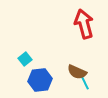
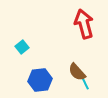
cyan square: moved 3 px left, 12 px up
brown semicircle: rotated 24 degrees clockwise
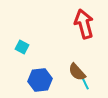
cyan square: rotated 24 degrees counterclockwise
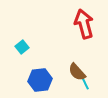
cyan square: rotated 24 degrees clockwise
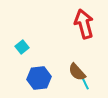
blue hexagon: moved 1 px left, 2 px up
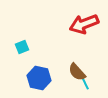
red arrow: rotated 96 degrees counterclockwise
cyan square: rotated 16 degrees clockwise
blue hexagon: rotated 20 degrees clockwise
